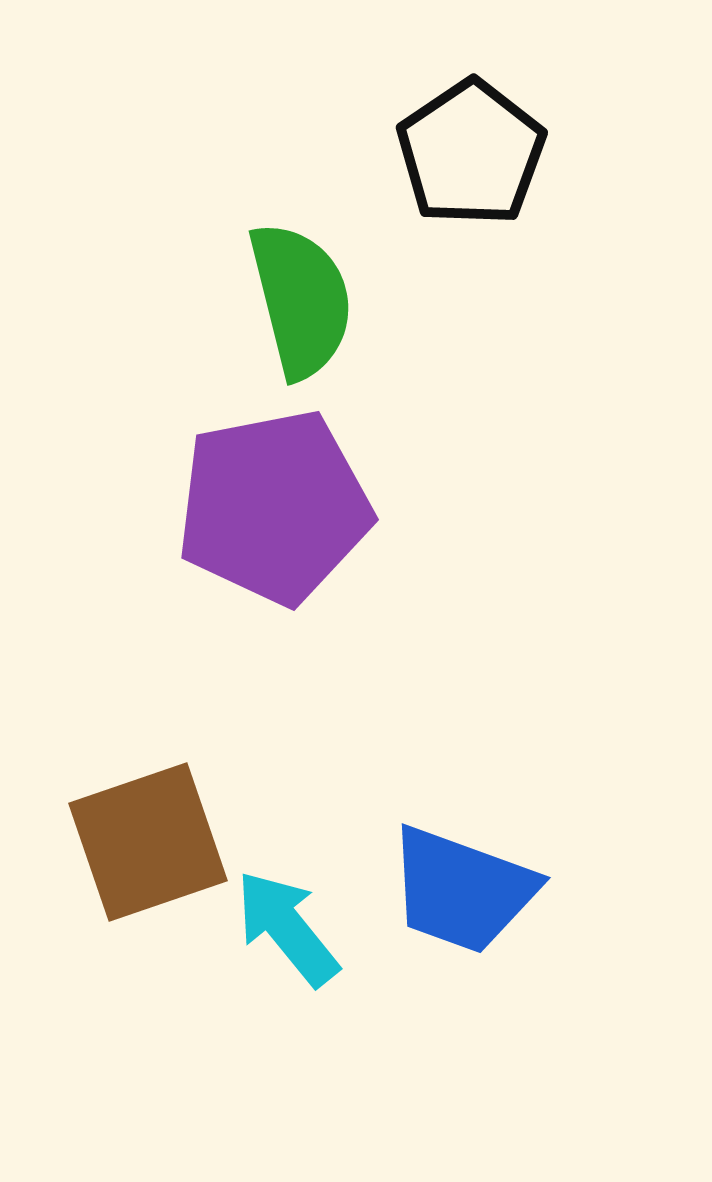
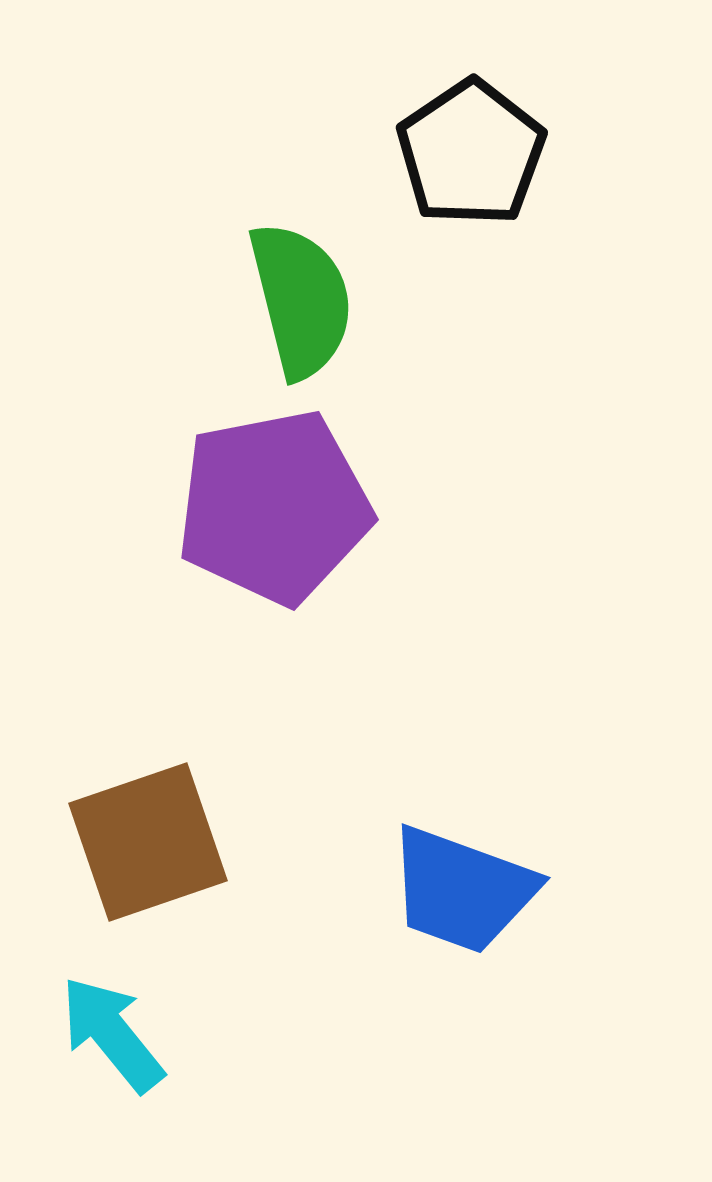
cyan arrow: moved 175 px left, 106 px down
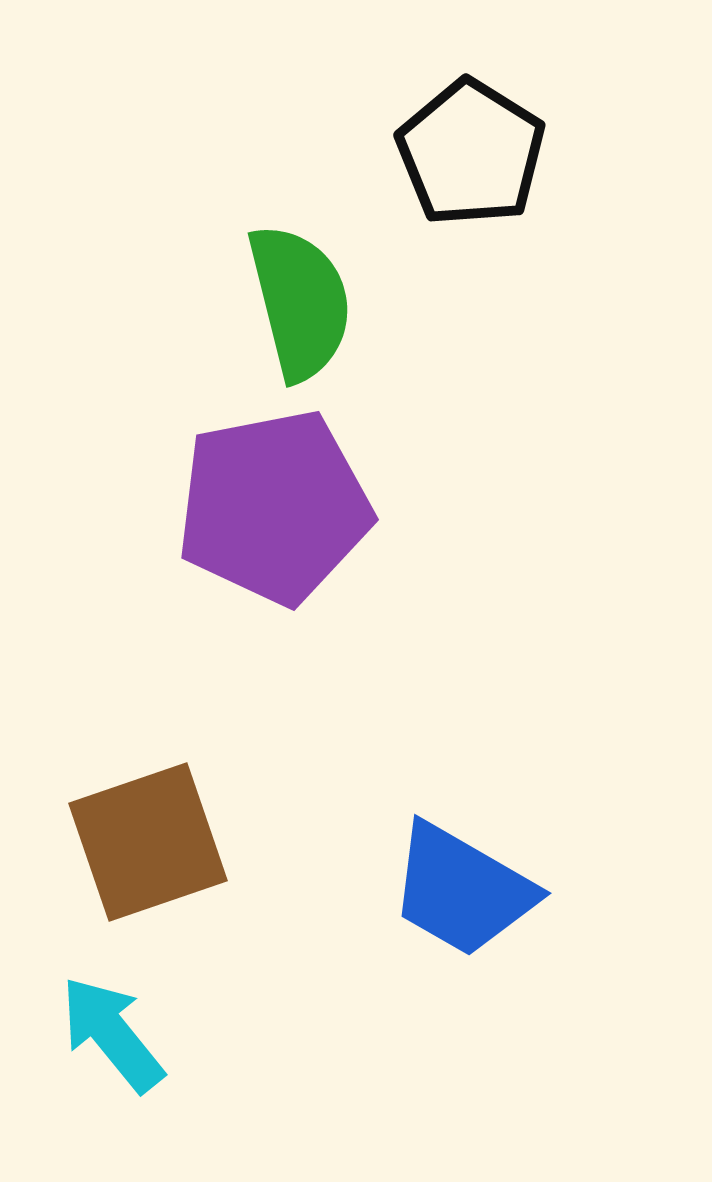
black pentagon: rotated 6 degrees counterclockwise
green semicircle: moved 1 px left, 2 px down
blue trapezoid: rotated 10 degrees clockwise
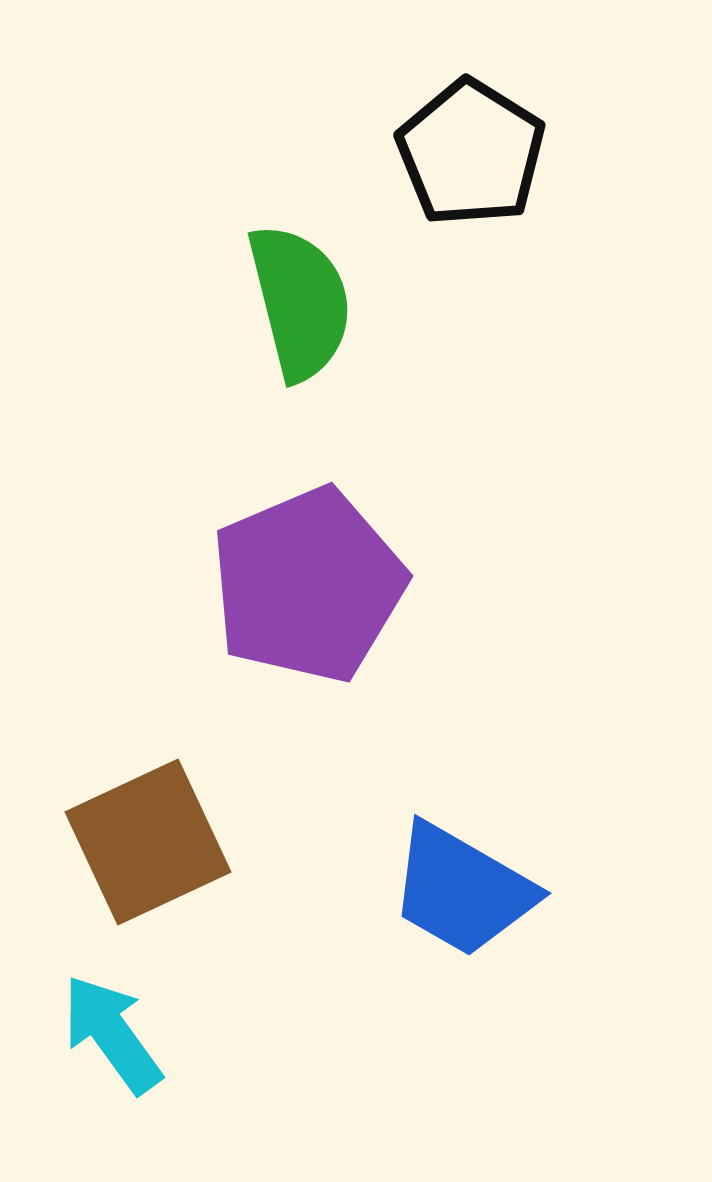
purple pentagon: moved 34 px right, 78 px down; rotated 12 degrees counterclockwise
brown square: rotated 6 degrees counterclockwise
cyan arrow: rotated 3 degrees clockwise
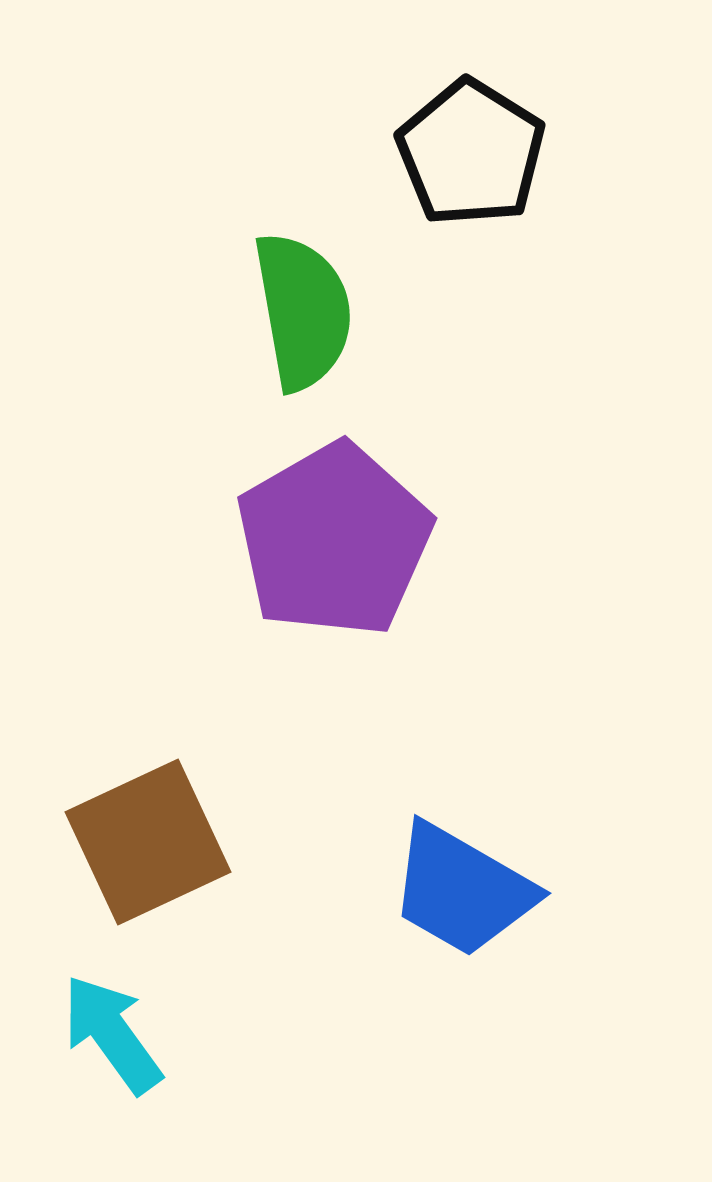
green semicircle: moved 3 px right, 9 px down; rotated 4 degrees clockwise
purple pentagon: moved 26 px right, 45 px up; rotated 7 degrees counterclockwise
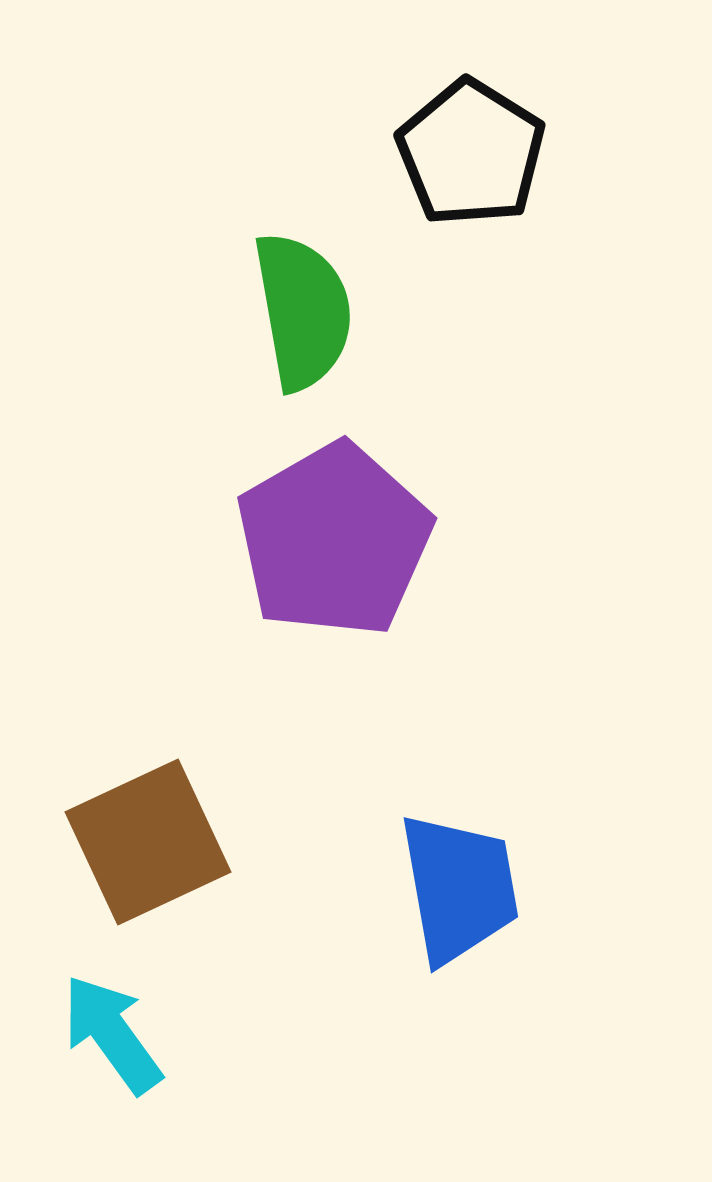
blue trapezoid: moved 3 px left, 2 px up; rotated 130 degrees counterclockwise
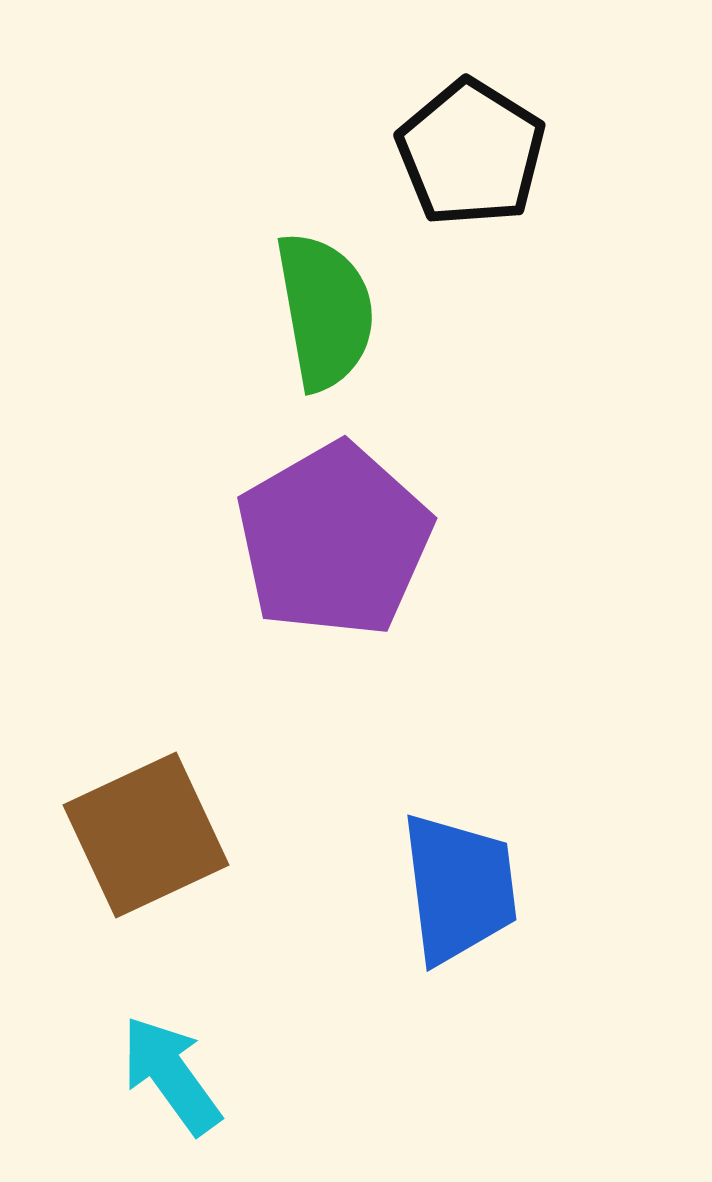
green semicircle: moved 22 px right
brown square: moved 2 px left, 7 px up
blue trapezoid: rotated 3 degrees clockwise
cyan arrow: moved 59 px right, 41 px down
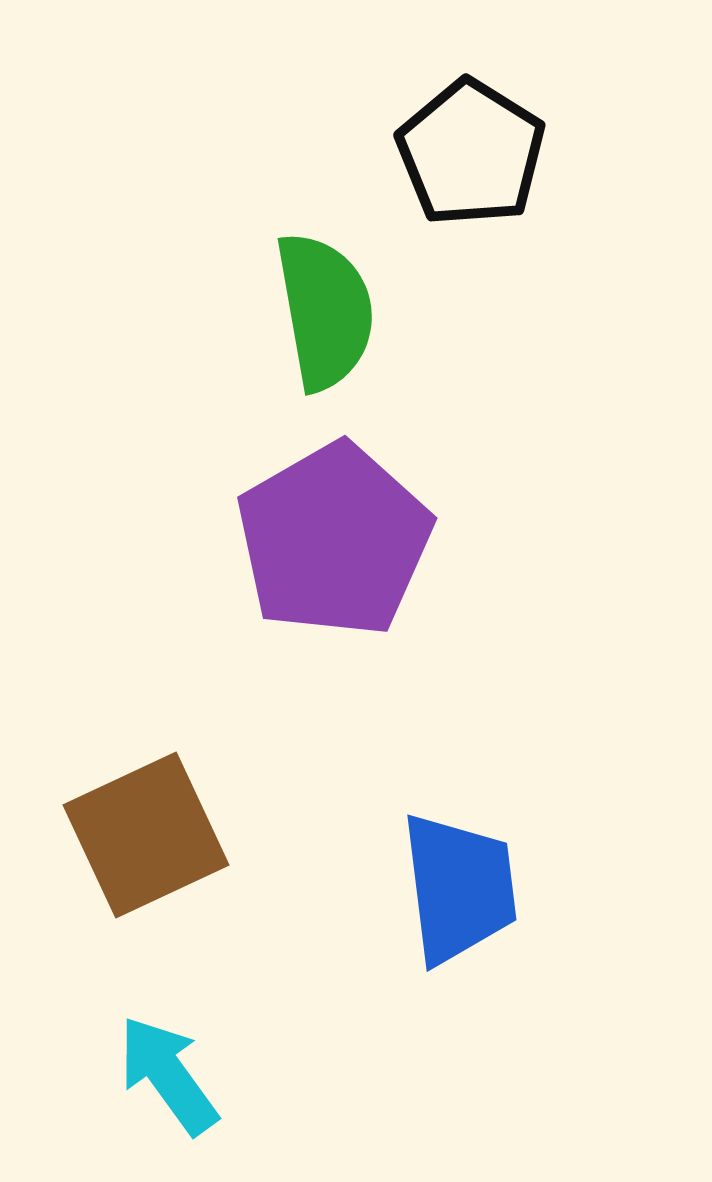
cyan arrow: moved 3 px left
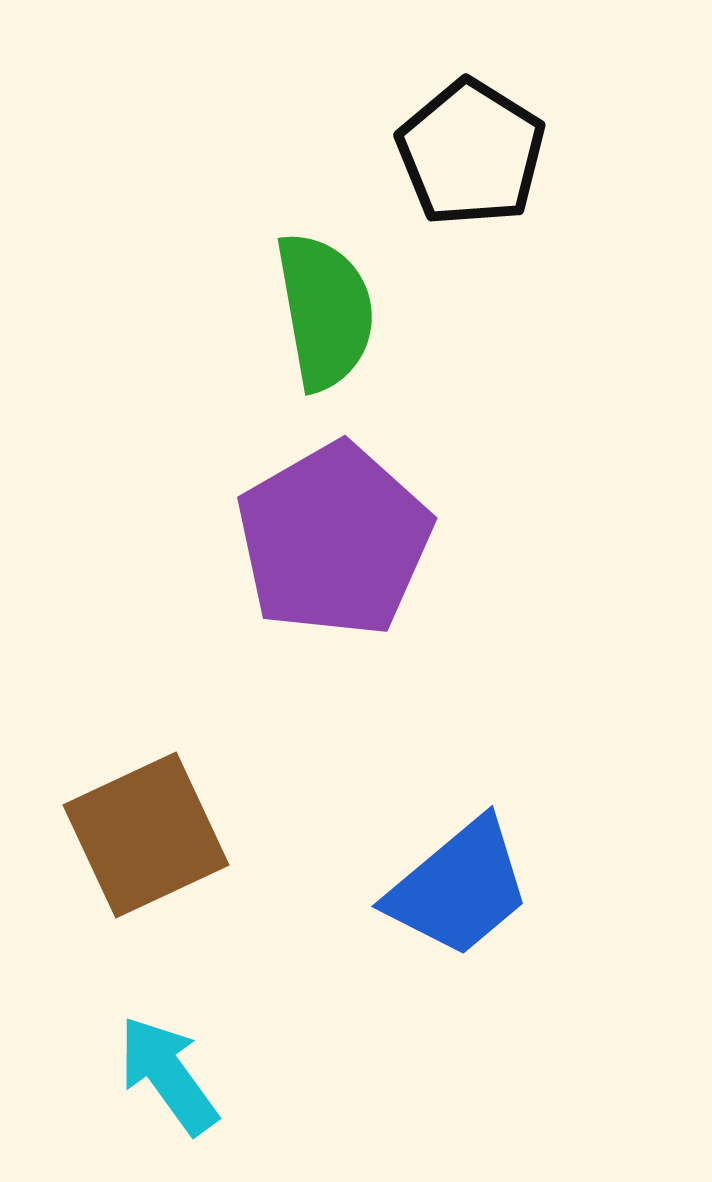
blue trapezoid: rotated 57 degrees clockwise
